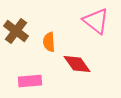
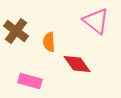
pink rectangle: rotated 20 degrees clockwise
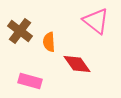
brown cross: moved 4 px right
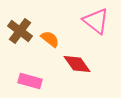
orange semicircle: moved 1 px right, 3 px up; rotated 132 degrees clockwise
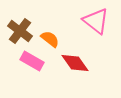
red diamond: moved 2 px left, 1 px up
pink rectangle: moved 2 px right, 20 px up; rotated 15 degrees clockwise
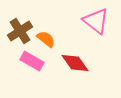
brown cross: rotated 20 degrees clockwise
orange semicircle: moved 4 px left
